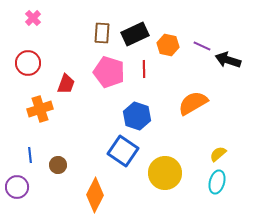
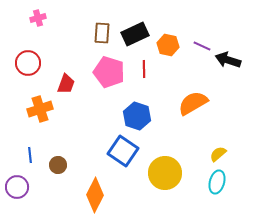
pink cross: moved 5 px right; rotated 28 degrees clockwise
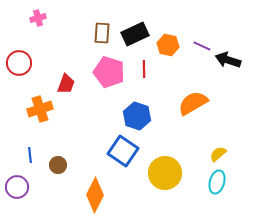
red circle: moved 9 px left
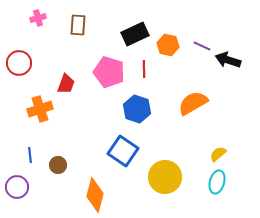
brown rectangle: moved 24 px left, 8 px up
blue hexagon: moved 7 px up
yellow circle: moved 4 px down
orange diamond: rotated 12 degrees counterclockwise
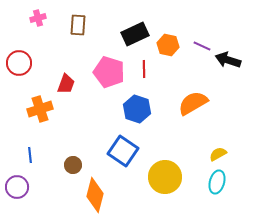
yellow semicircle: rotated 12 degrees clockwise
brown circle: moved 15 px right
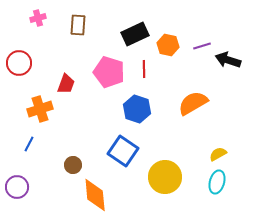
purple line: rotated 42 degrees counterclockwise
blue line: moved 1 px left, 11 px up; rotated 35 degrees clockwise
orange diamond: rotated 20 degrees counterclockwise
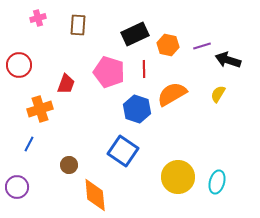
red circle: moved 2 px down
orange semicircle: moved 21 px left, 9 px up
yellow semicircle: moved 60 px up; rotated 30 degrees counterclockwise
brown circle: moved 4 px left
yellow circle: moved 13 px right
